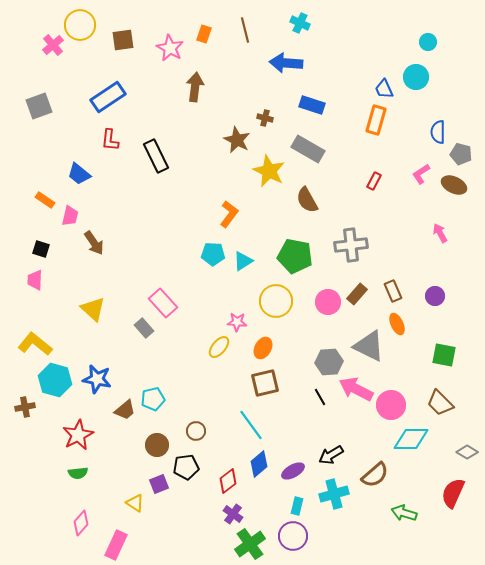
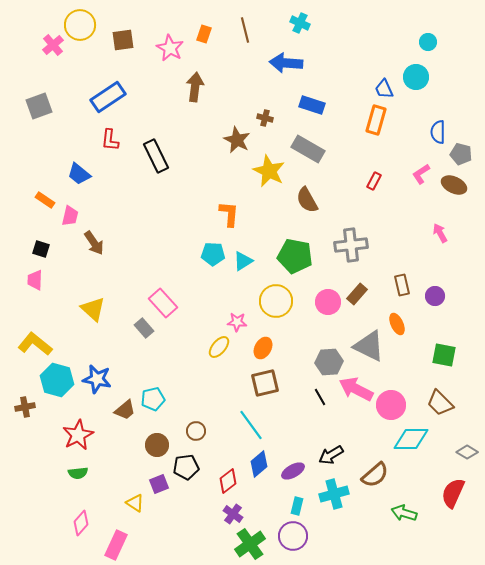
orange L-shape at (229, 214): rotated 32 degrees counterclockwise
brown rectangle at (393, 291): moved 9 px right, 6 px up; rotated 10 degrees clockwise
cyan hexagon at (55, 380): moved 2 px right
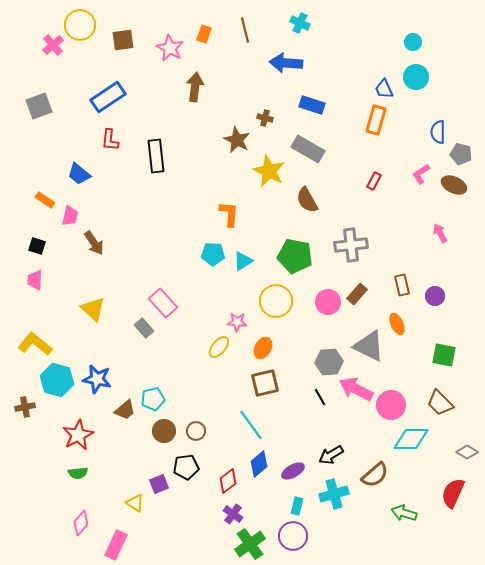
cyan circle at (428, 42): moved 15 px left
black rectangle at (156, 156): rotated 20 degrees clockwise
black square at (41, 249): moved 4 px left, 3 px up
brown circle at (157, 445): moved 7 px right, 14 px up
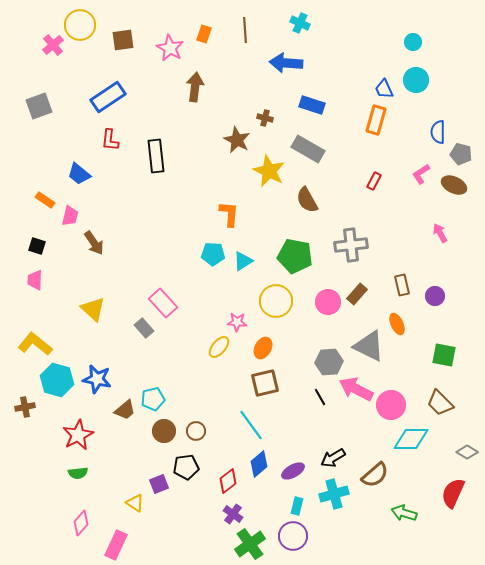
brown line at (245, 30): rotated 10 degrees clockwise
cyan circle at (416, 77): moved 3 px down
black arrow at (331, 455): moved 2 px right, 3 px down
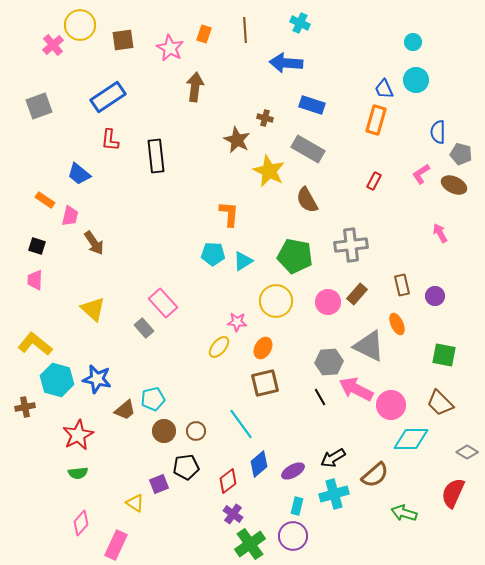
cyan line at (251, 425): moved 10 px left, 1 px up
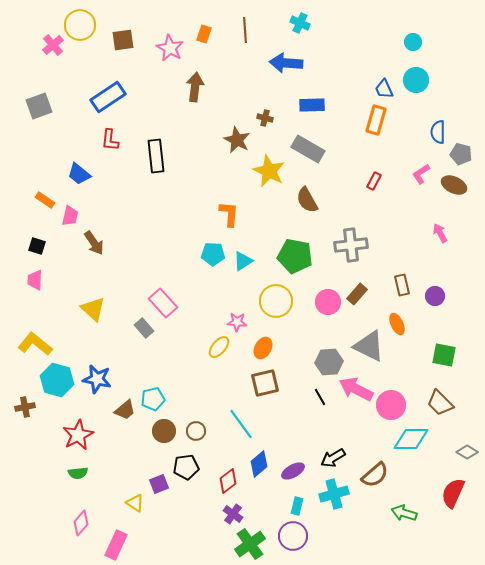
blue rectangle at (312, 105): rotated 20 degrees counterclockwise
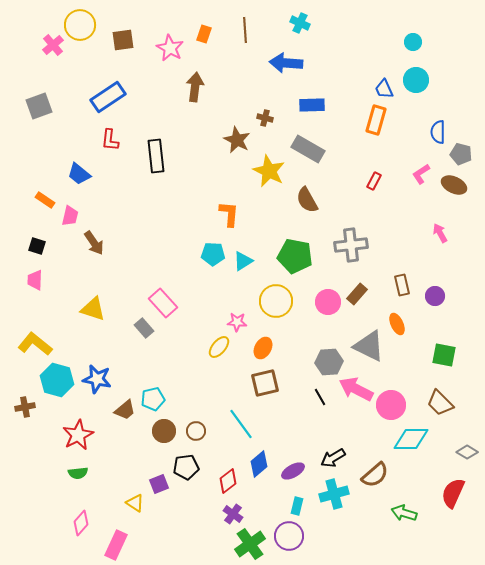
yellow triangle at (93, 309): rotated 24 degrees counterclockwise
purple circle at (293, 536): moved 4 px left
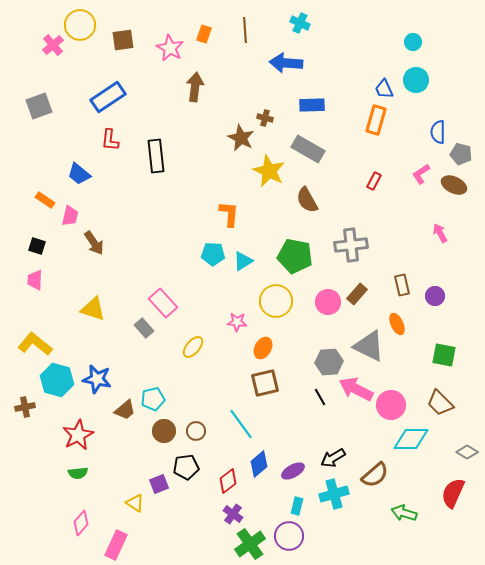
brown star at (237, 140): moved 4 px right, 2 px up
yellow ellipse at (219, 347): moved 26 px left
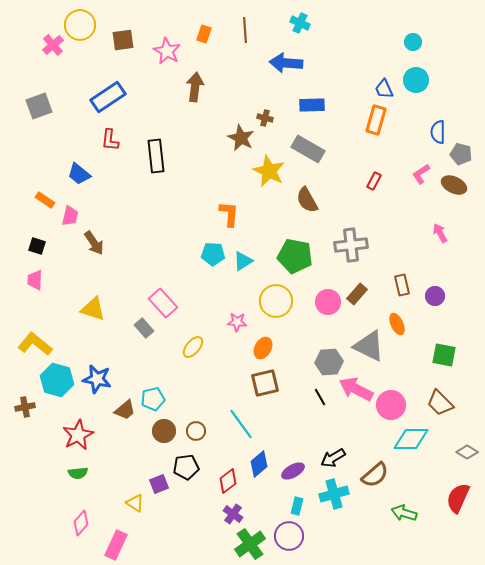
pink star at (170, 48): moved 3 px left, 3 px down
red semicircle at (453, 493): moved 5 px right, 5 px down
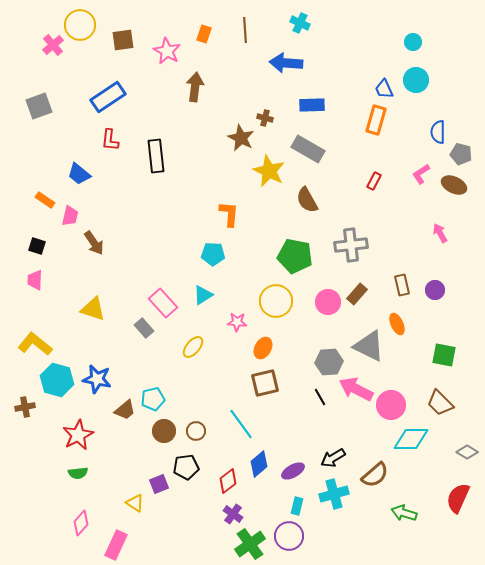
cyan triangle at (243, 261): moved 40 px left, 34 px down
purple circle at (435, 296): moved 6 px up
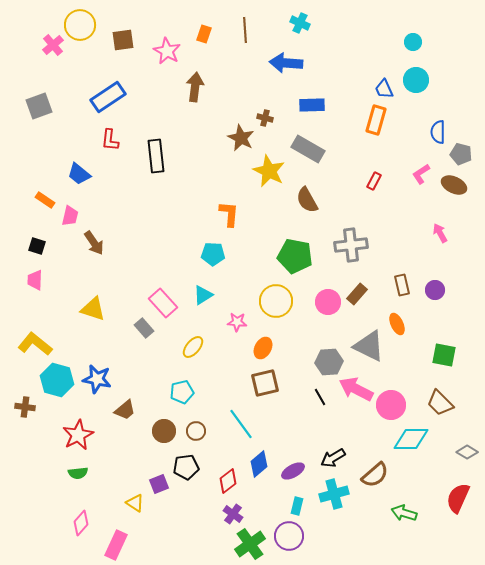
cyan pentagon at (153, 399): moved 29 px right, 7 px up
brown cross at (25, 407): rotated 18 degrees clockwise
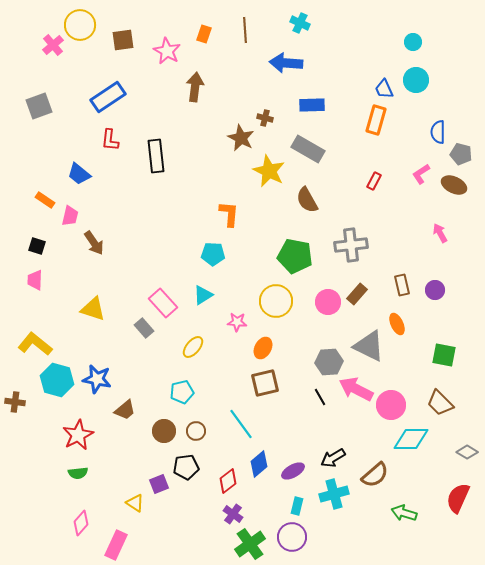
brown cross at (25, 407): moved 10 px left, 5 px up
purple circle at (289, 536): moved 3 px right, 1 px down
